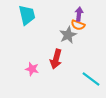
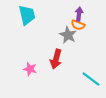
gray star: rotated 18 degrees counterclockwise
pink star: moved 2 px left
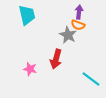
purple arrow: moved 2 px up
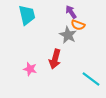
purple arrow: moved 8 px left; rotated 40 degrees counterclockwise
red arrow: moved 1 px left
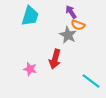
cyan trapezoid: moved 3 px right, 1 px down; rotated 30 degrees clockwise
cyan line: moved 2 px down
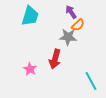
orange semicircle: rotated 64 degrees counterclockwise
gray star: moved 2 px down; rotated 24 degrees counterclockwise
pink star: rotated 16 degrees clockwise
cyan line: rotated 24 degrees clockwise
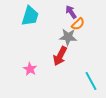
orange semicircle: moved 1 px up
red arrow: moved 5 px right, 3 px up; rotated 12 degrees clockwise
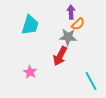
purple arrow: rotated 32 degrees clockwise
cyan trapezoid: moved 9 px down
pink star: moved 3 px down
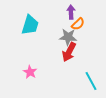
red arrow: moved 9 px right, 4 px up
